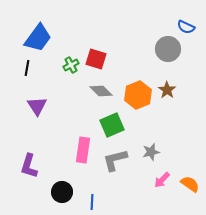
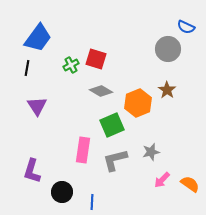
gray diamond: rotated 15 degrees counterclockwise
orange hexagon: moved 8 px down
purple L-shape: moved 3 px right, 5 px down
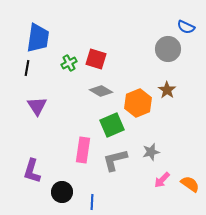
blue trapezoid: rotated 28 degrees counterclockwise
green cross: moved 2 px left, 2 px up
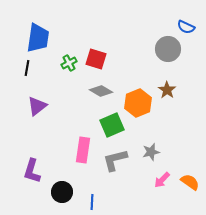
purple triangle: rotated 25 degrees clockwise
orange semicircle: moved 2 px up
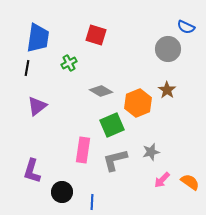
red square: moved 24 px up
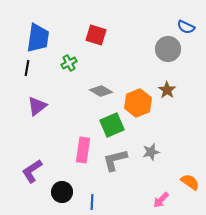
purple L-shape: rotated 40 degrees clockwise
pink arrow: moved 1 px left, 20 px down
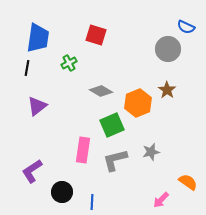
orange semicircle: moved 2 px left
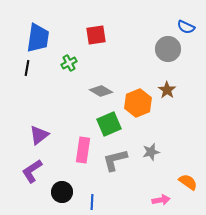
red square: rotated 25 degrees counterclockwise
purple triangle: moved 2 px right, 29 px down
green square: moved 3 px left, 1 px up
pink arrow: rotated 144 degrees counterclockwise
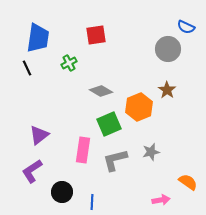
black line: rotated 35 degrees counterclockwise
orange hexagon: moved 1 px right, 4 px down
